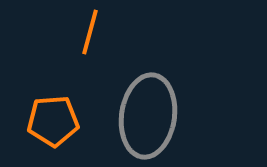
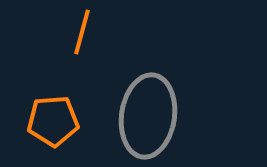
orange line: moved 8 px left
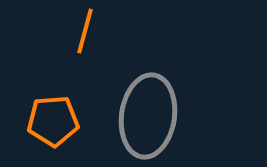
orange line: moved 3 px right, 1 px up
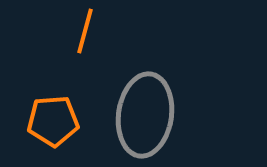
gray ellipse: moved 3 px left, 1 px up
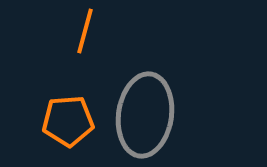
orange pentagon: moved 15 px right
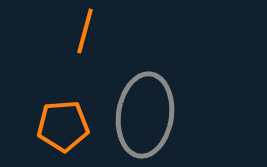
orange pentagon: moved 5 px left, 5 px down
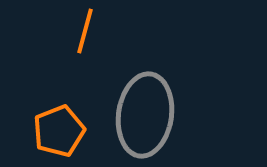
orange pentagon: moved 4 px left, 5 px down; rotated 18 degrees counterclockwise
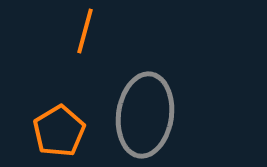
orange pentagon: rotated 9 degrees counterclockwise
